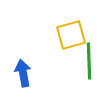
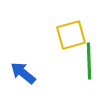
blue arrow: rotated 40 degrees counterclockwise
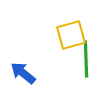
green line: moved 3 px left, 2 px up
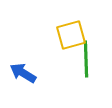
blue arrow: rotated 8 degrees counterclockwise
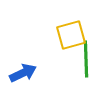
blue arrow: rotated 124 degrees clockwise
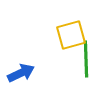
blue arrow: moved 2 px left
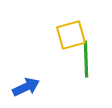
blue arrow: moved 5 px right, 14 px down
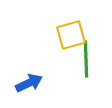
blue arrow: moved 3 px right, 4 px up
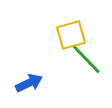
green line: rotated 42 degrees counterclockwise
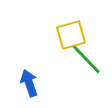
blue arrow: rotated 84 degrees counterclockwise
